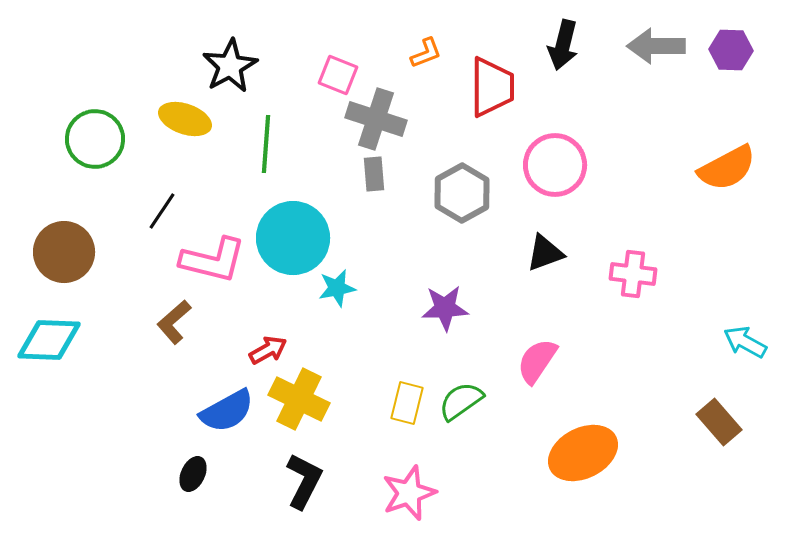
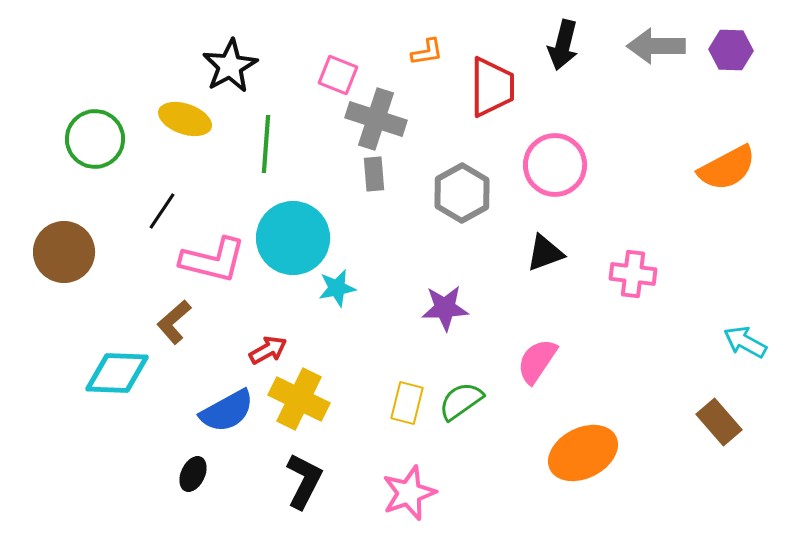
orange L-shape: moved 1 px right, 1 px up; rotated 12 degrees clockwise
cyan diamond: moved 68 px right, 33 px down
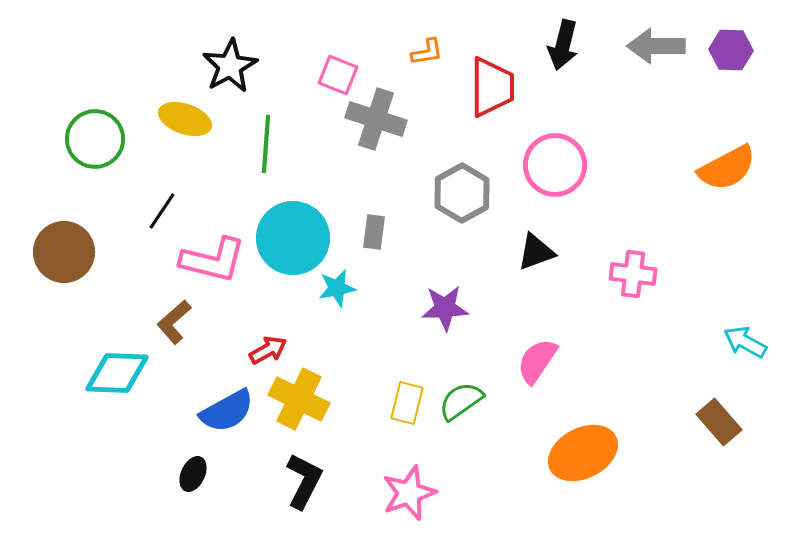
gray rectangle: moved 58 px down; rotated 12 degrees clockwise
black triangle: moved 9 px left, 1 px up
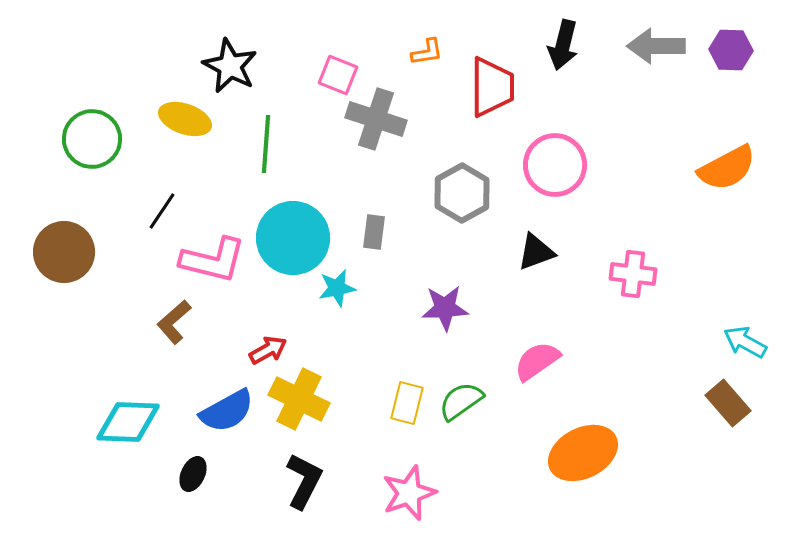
black star: rotated 16 degrees counterclockwise
green circle: moved 3 px left
pink semicircle: rotated 21 degrees clockwise
cyan diamond: moved 11 px right, 49 px down
brown rectangle: moved 9 px right, 19 px up
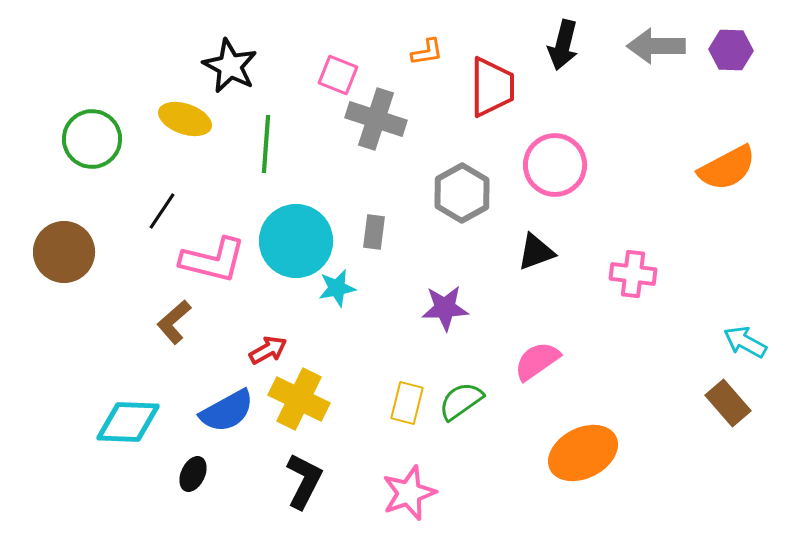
cyan circle: moved 3 px right, 3 px down
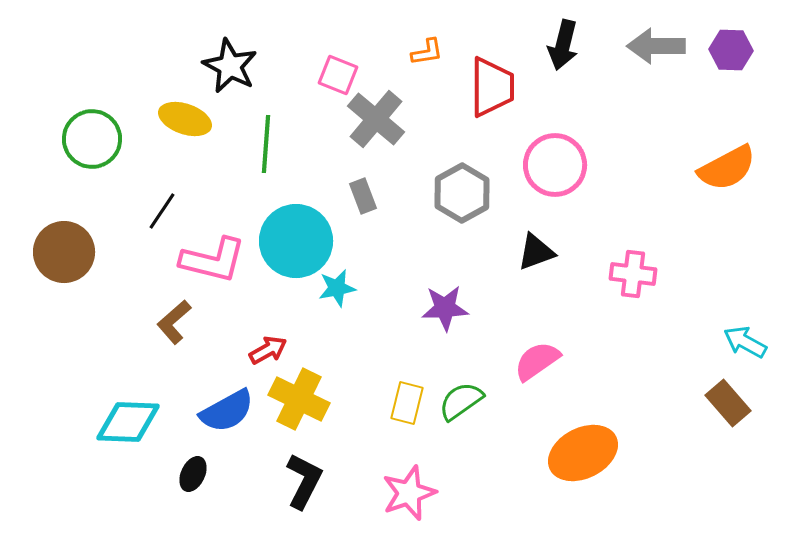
gray cross: rotated 22 degrees clockwise
gray rectangle: moved 11 px left, 36 px up; rotated 28 degrees counterclockwise
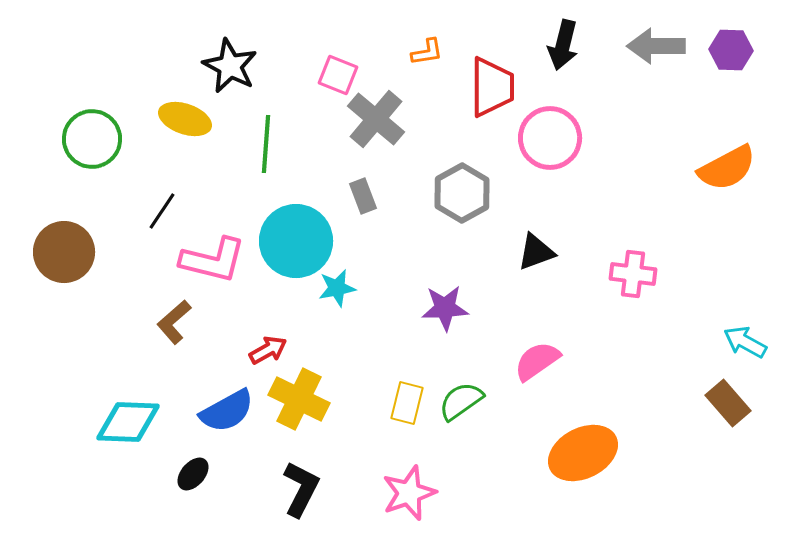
pink circle: moved 5 px left, 27 px up
black ellipse: rotated 16 degrees clockwise
black L-shape: moved 3 px left, 8 px down
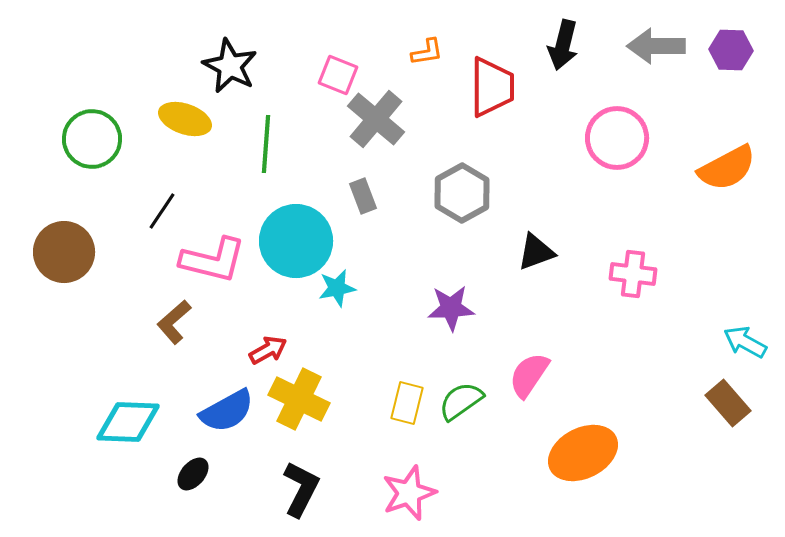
pink circle: moved 67 px right
purple star: moved 6 px right
pink semicircle: moved 8 px left, 14 px down; rotated 21 degrees counterclockwise
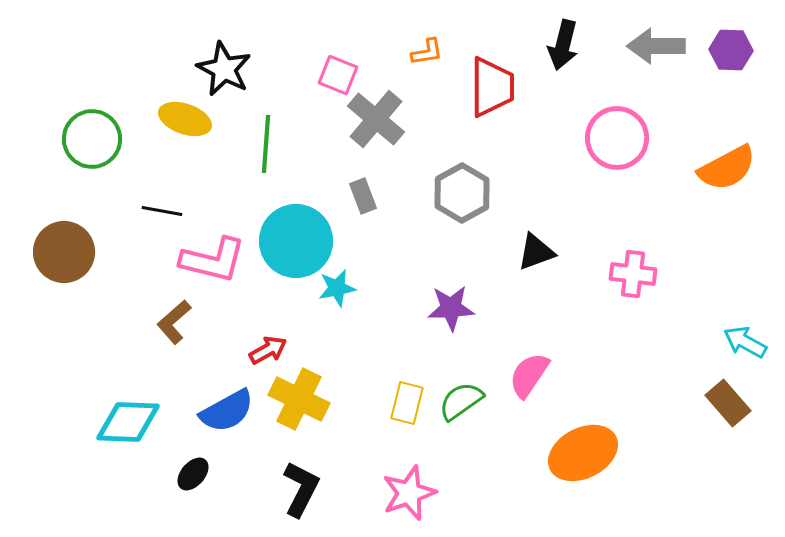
black star: moved 6 px left, 3 px down
black line: rotated 66 degrees clockwise
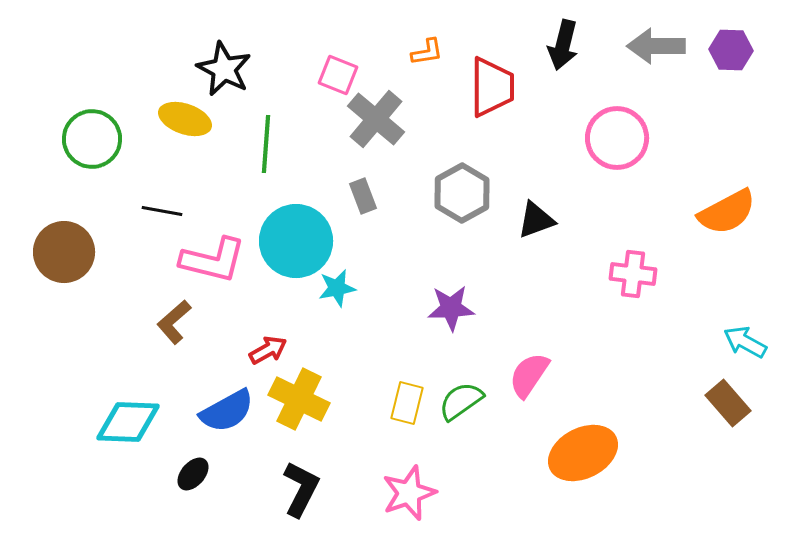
orange semicircle: moved 44 px down
black triangle: moved 32 px up
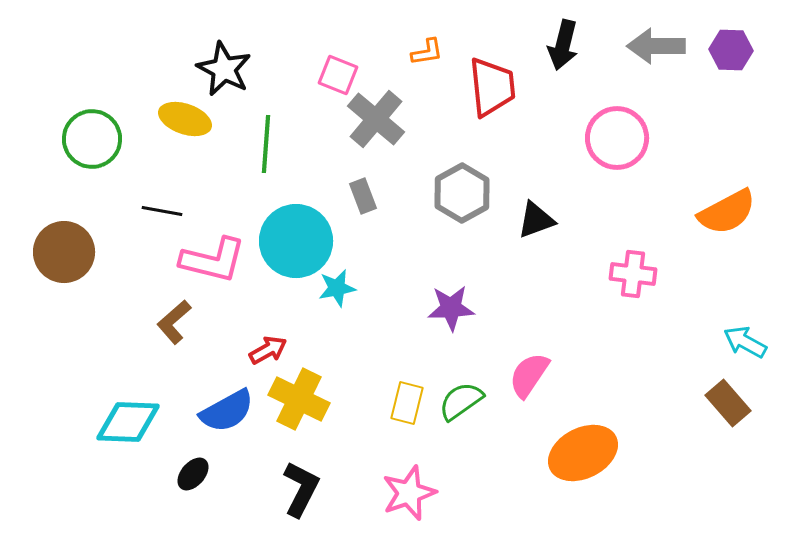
red trapezoid: rotated 6 degrees counterclockwise
